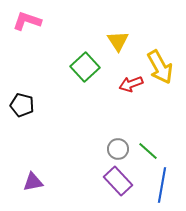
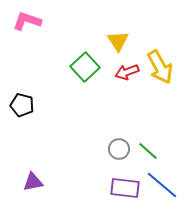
red arrow: moved 4 px left, 12 px up
gray circle: moved 1 px right
purple rectangle: moved 7 px right, 7 px down; rotated 40 degrees counterclockwise
blue line: rotated 60 degrees counterclockwise
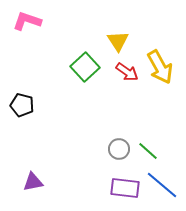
red arrow: rotated 125 degrees counterclockwise
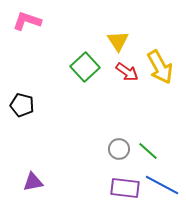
blue line: rotated 12 degrees counterclockwise
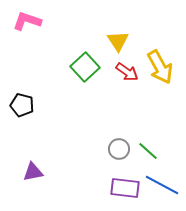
purple triangle: moved 10 px up
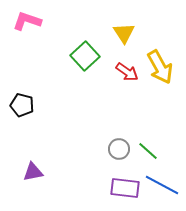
yellow triangle: moved 6 px right, 8 px up
green square: moved 11 px up
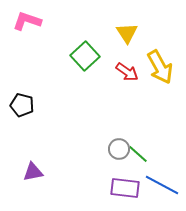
yellow triangle: moved 3 px right
green line: moved 10 px left, 3 px down
